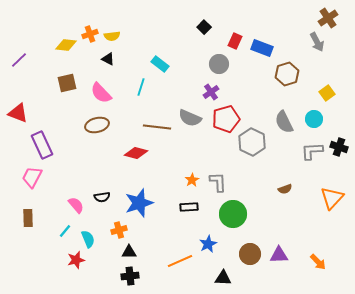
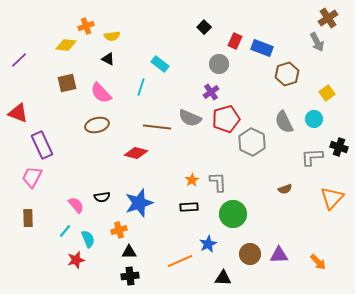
orange cross at (90, 34): moved 4 px left, 8 px up
gray L-shape at (312, 151): moved 6 px down
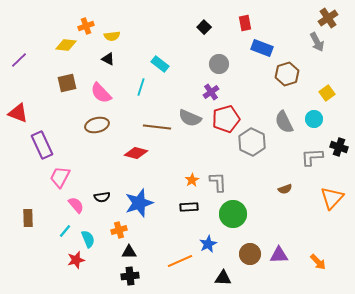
red rectangle at (235, 41): moved 10 px right, 18 px up; rotated 35 degrees counterclockwise
pink trapezoid at (32, 177): moved 28 px right
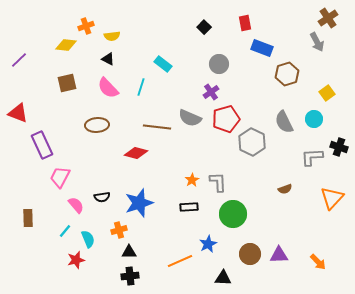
cyan rectangle at (160, 64): moved 3 px right
pink semicircle at (101, 93): moved 7 px right, 5 px up
brown ellipse at (97, 125): rotated 10 degrees clockwise
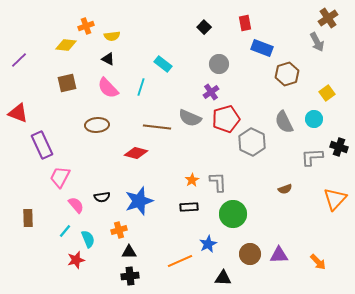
orange triangle at (332, 198): moved 3 px right, 1 px down
blue star at (139, 203): moved 2 px up
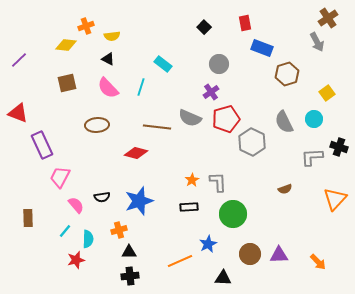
cyan semicircle at (88, 239): rotated 24 degrees clockwise
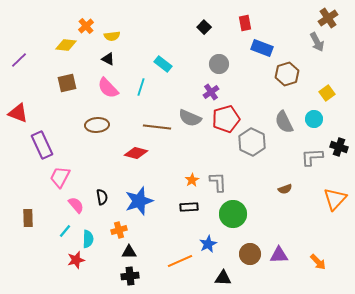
orange cross at (86, 26): rotated 21 degrees counterclockwise
black semicircle at (102, 197): rotated 91 degrees counterclockwise
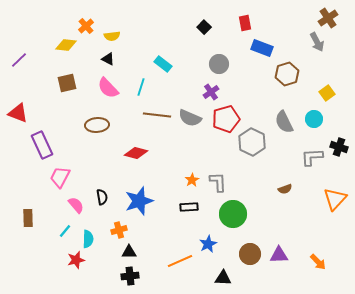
brown line at (157, 127): moved 12 px up
